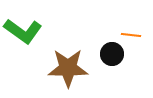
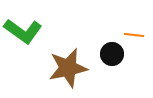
orange line: moved 3 px right
brown star: rotated 12 degrees counterclockwise
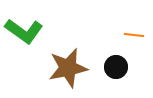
green L-shape: moved 1 px right
black circle: moved 4 px right, 13 px down
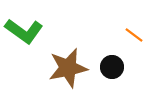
orange line: rotated 30 degrees clockwise
black circle: moved 4 px left
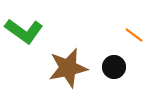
black circle: moved 2 px right
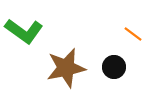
orange line: moved 1 px left, 1 px up
brown star: moved 2 px left
